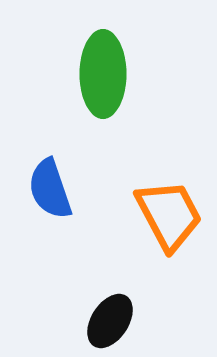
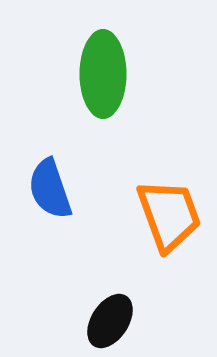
orange trapezoid: rotated 8 degrees clockwise
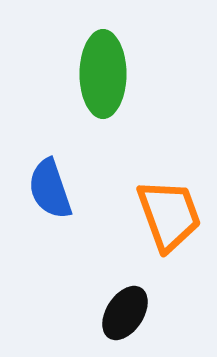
black ellipse: moved 15 px right, 8 px up
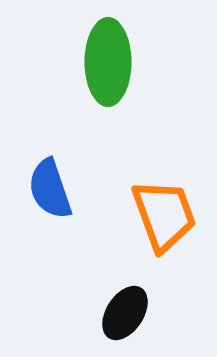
green ellipse: moved 5 px right, 12 px up
orange trapezoid: moved 5 px left
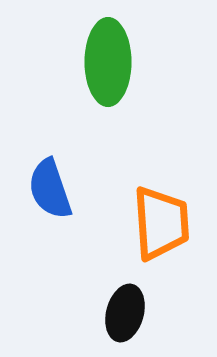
orange trapezoid: moved 3 px left, 8 px down; rotated 16 degrees clockwise
black ellipse: rotated 18 degrees counterclockwise
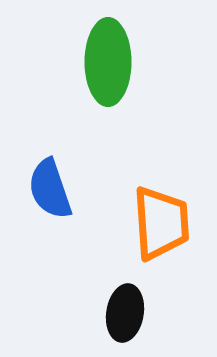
black ellipse: rotated 6 degrees counterclockwise
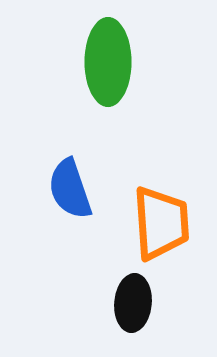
blue semicircle: moved 20 px right
black ellipse: moved 8 px right, 10 px up; rotated 4 degrees counterclockwise
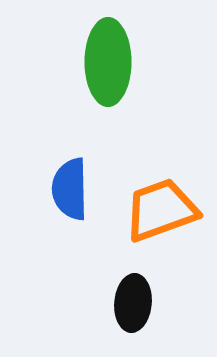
blue semicircle: rotated 18 degrees clockwise
orange trapezoid: moved 13 px up; rotated 106 degrees counterclockwise
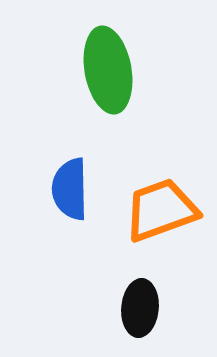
green ellipse: moved 8 px down; rotated 10 degrees counterclockwise
black ellipse: moved 7 px right, 5 px down
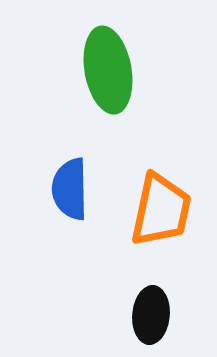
orange trapezoid: rotated 122 degrees clockwise
black ellipse: moved 11 px right, 7 px down
